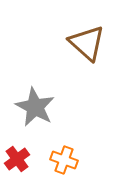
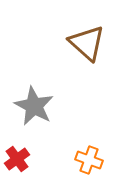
gray star: moved 1 px left, 1 px up
orange cross: moved 25 px right
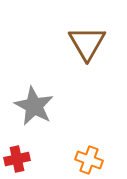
brown triangle: rotated 18 degrees clockwise
red cross: rotated 25 degrees clockwise
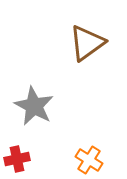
brown triangle: rotated 24 degrees clockwise
orange cross: rotated 12 degrees clockwise
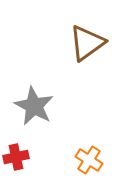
red cross: moved 1 px left, 2 px up
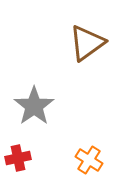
gray star: rotated 9 degrees clockwise
red cross: moved 2 px right, 1 px down
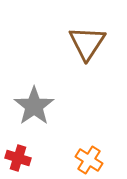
brown triangle: rotated 21 degrees counterclockwise
red cross: rotated 30 degrees clockwise
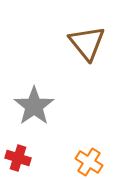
brown triangle: rotated 12 degrees counterclockwise
orange cross: moved 2 px down
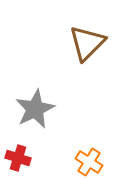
brown triangle: rotated 24 degrees clockwise
gray star: moved 1 px right, 3 px down; rotated 9 degrees clockwise
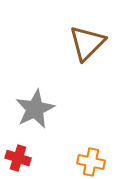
orange cross: moved 2 px right; rotated 20 degrees counterclockwise
